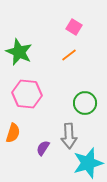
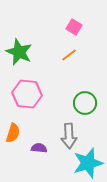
purple semicircle: moved 4 px left; rotated 63 degrees clockwise
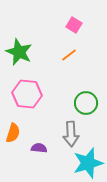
pink square: moved 2 px up
green circle: moved 1 px right
gray arrow: moved 2 px right, 2 px up
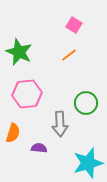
pink hexagon: rotated 12 degrees counterclockwise
gray arrow: moved 11 px left, 10 px up
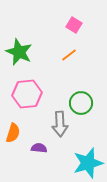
green circle: moved 5 px left
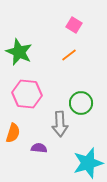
pink hexagon: rotated 12 degrees clockwise
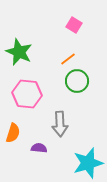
orange line: moved 1 px left, 4 px down
green circle: moved 4 px left, 22 px up
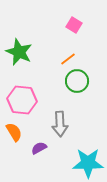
pink hexagon: moved 5 px left, 6 px down
orange semicircle: moved 1 px right, 1 px up; rotated 48 degrees counterclockwise
purple semicircle: rotated 35 degrees counterclockwise
cyan star: rotated 16 degrees clockwise
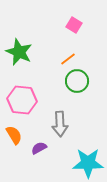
orange semicircle: moved 3 px down
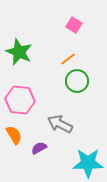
pink hexagon: moved 2 px left
gray arrow: rotated 120 degrees clockwise
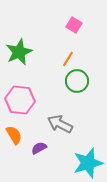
green star: rotated 24 degrees clockwise
orange line: rotated 21 degrees counterclockwise
cyan star: rotated 16 degrees counterclockwise
